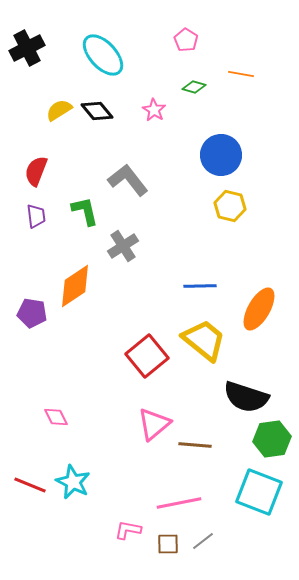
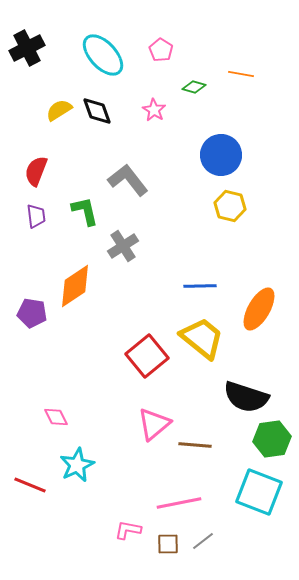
pink pentagon: moved 25 px left, 10 px down
black diamond: rotated 20 degrees clockwise
yellow trapezoid: moved 2 px left, 2 px up
cyan star: moved 4 px right, 17 px up; rotated 20 degrees clockwise
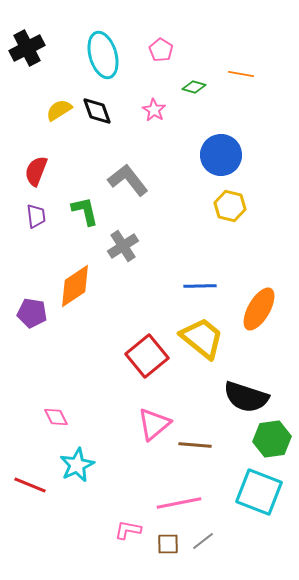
cyan ellipse: rotated 27 degrees clockwise
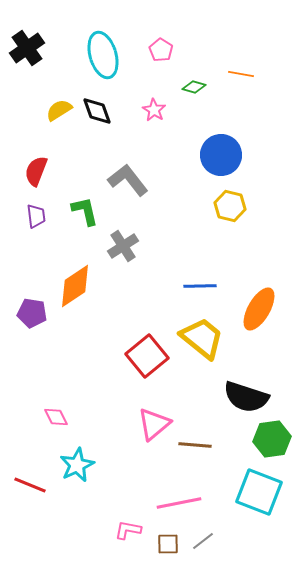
black cross: rotated 8 degrees counterclockwise
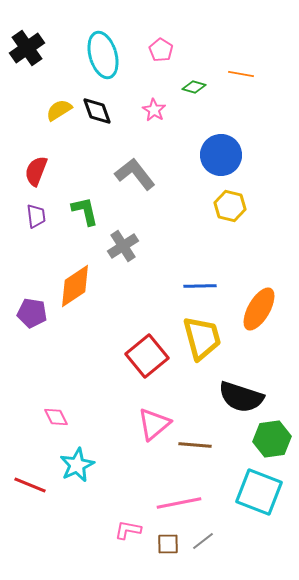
gray L-shape: moved 7 px right, 6 px up
yellow trapezoid: rotated 36 degrees clockwise
black semicircle: moved 5 px left
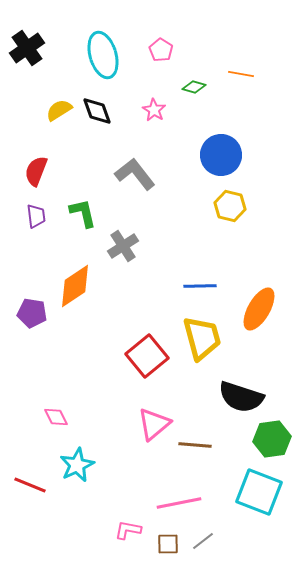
green L-shape: moved 2 px left, 2 px down
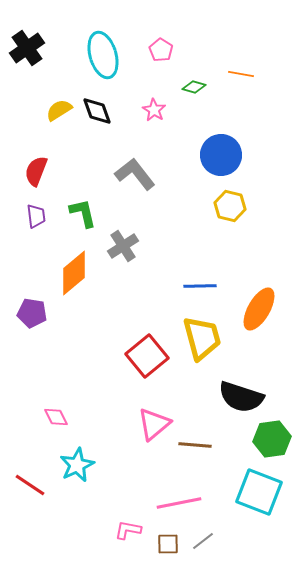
orange diamond: moved 1 px left, 13 px up; rotated 6 degrees counterclockwise
red line: rotated 12 degrees clockwise
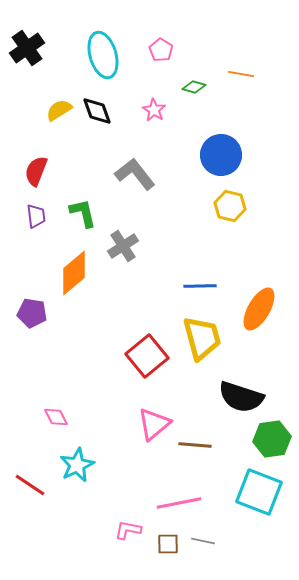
gray line: rotated 50 degrees clockwise
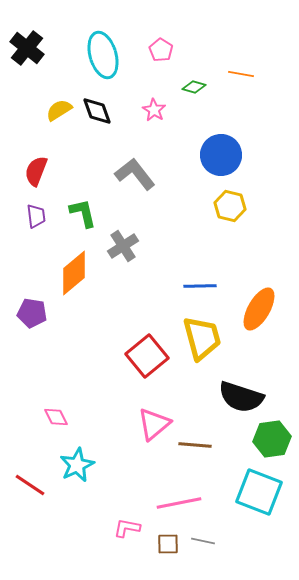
black cross: rotated 16 degrees counterclockwise
pink L-shape: moved 1 px left, 2 px up
